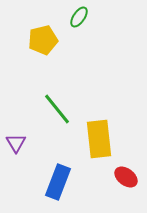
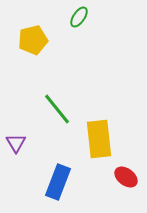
yellow pentagon: moved 10 px left
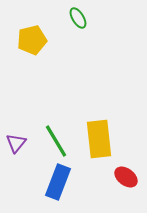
green ellipse: moved 1 px left, 1 px down; rotated 65 degrees counterclockwise
yellow pentagon: moved 1 px left
green line: moved 1 px left, 32 px down; rotated 8 degrees clockwise
purple triangle: rotated 10 degrees clockwise
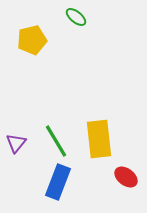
green ellipse: moved 2 px left, 1 px up; rotated 20 degrees counterclockwise
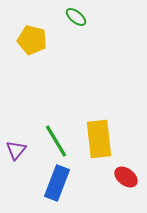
yellow pentagon: rotated 28 degrees clockwise
purple triangle: moved 7 px down
blue rectangle: moved 1 px left, 1 px down
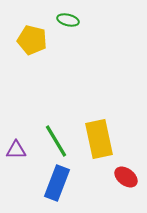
green ellipse: moved 8 px left, 3 px down; rotated 25 degrees counterclockwise
yellow rectangle: rotated 6 degrees counterclockwise
purple triangle: rotated 50 degrees clockwise
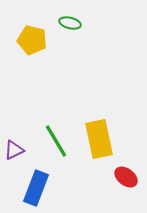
green ellipse: moved 2 px right, 3 px down
purple triangle: moved 2 px left; rotated 25 degrees counterclockwise
blue rectangle: moved 21 px left, 5 px down
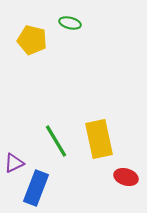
purple triangle: moved 13 px down
red ellipse: rotated 20 degrees counterclockwise
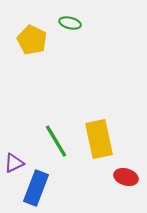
yellow pentagon: rotated 12 degrees clockwise
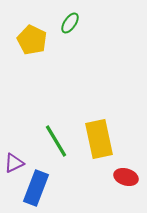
green ellipse: rotated 70 degrees counterclockwise
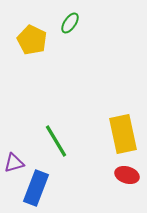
yellow rectangle: moved 24 px right, 5 px up
purple triangle: rotated 10 degrees clockwise
red ellipse: moved 1 px right, 2 px up
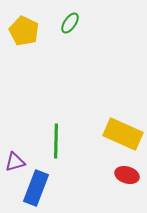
yellow pentagon: moved 8 px left, 9 px up
yellow rectangle: rotated 54 degrees counterclockwise
green line: rotated 32 degrees clockwise
purple triangle: moved 1 px right, 1 px up
